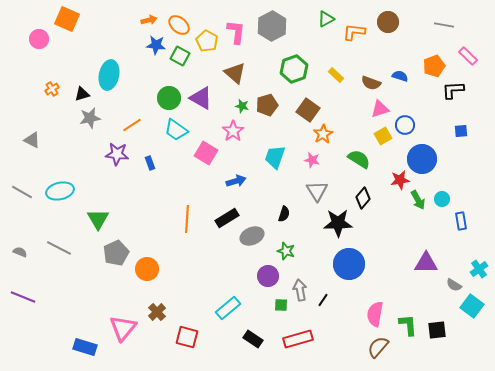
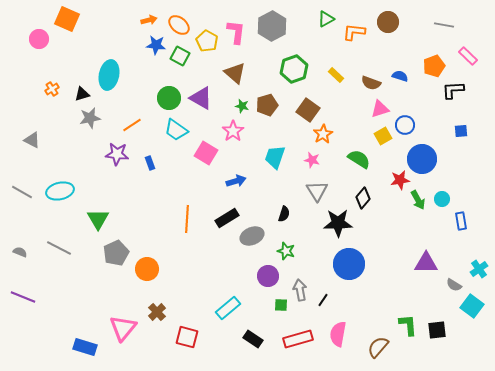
pink semicircle at (375, 314): moved 37 px left, 20 px down
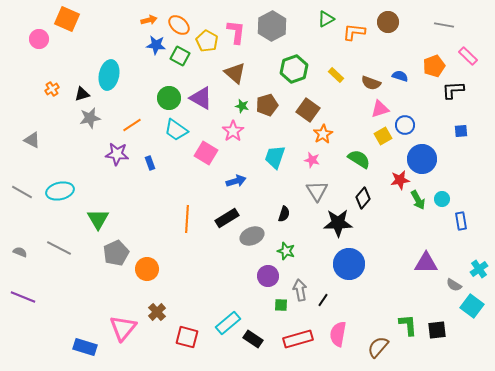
cyan rectangle at (228, 308): moved 15 px down
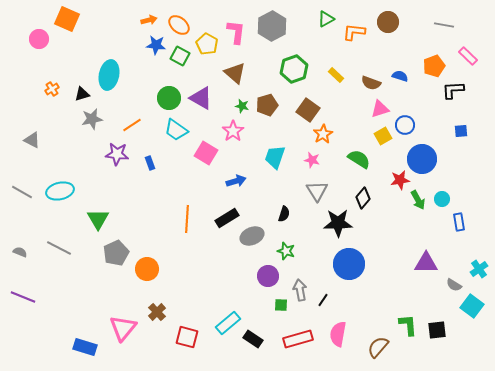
yellow pentagon at (207, 41): moved 3 px down
gray star at (90, 118): moved 2 px right, 1 px down
blue rectangle at (461, 221): moved 2 px left, 1 px down
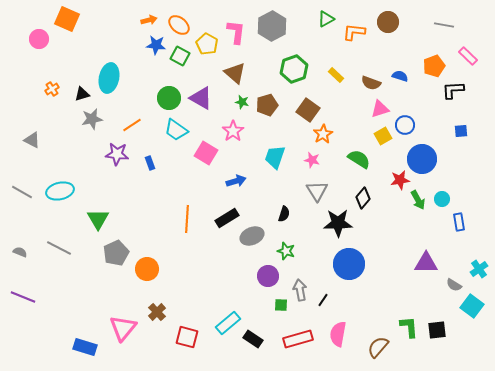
cyan ellipse at (109, 75): moved 3 px down
green star at (242, 106): moved 4 px up
green L-shape at (408, 325): moved 1 px right, 2 px down
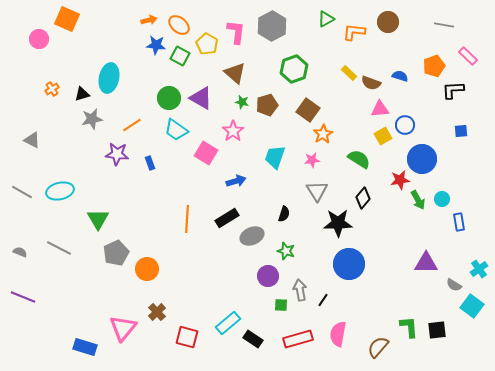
yellow rectangle at (336, 75): moved 13 px right, 2 px up
pink triangle at (380, 109): rotated 12 degrees clockwise
pink star at (312, 160): rotated 21 degrees counterclockwise
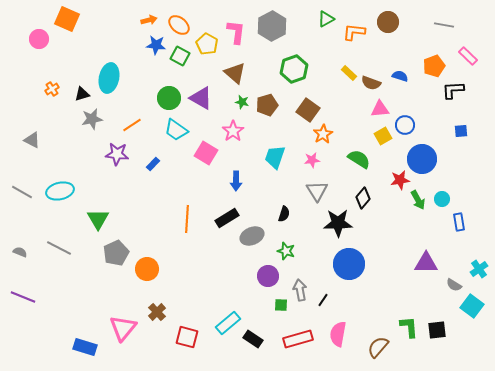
blue rectangle at (150, 163): moved 3 px right, 1 px down; rotated 64 degrees clockwise
blue arrow at (236, 181): rotated 108 degrees clockwise
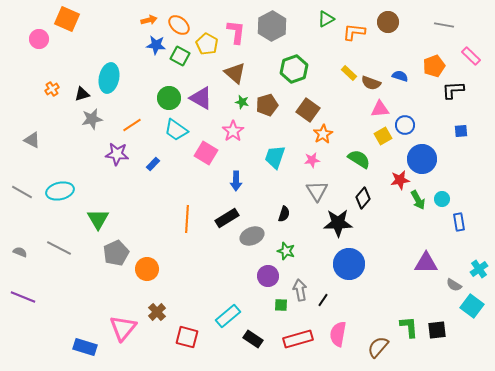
pink rectangle at (468, 56): moved 3 px right
cyan rectangle at (228, 323): moved 7 px up
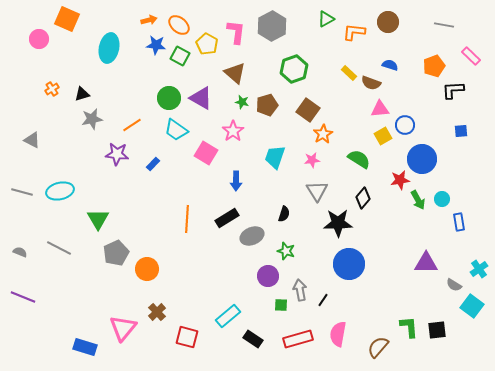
blue semicircle at (400, 76): moved 10 px left, 11 px up
cyan ellipse at (109, 78): moved 30 px up
gray line at (22, 192): rotated 15 degrees counterclockwise
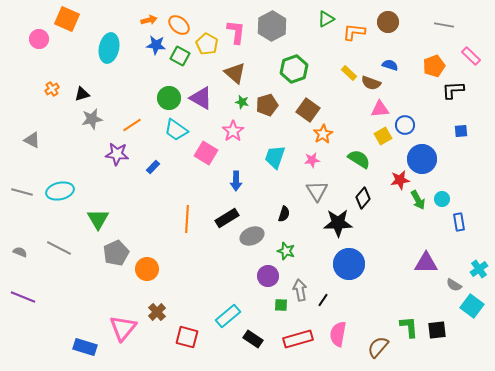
blue rectangle at (153, 164): moved 3 px down
